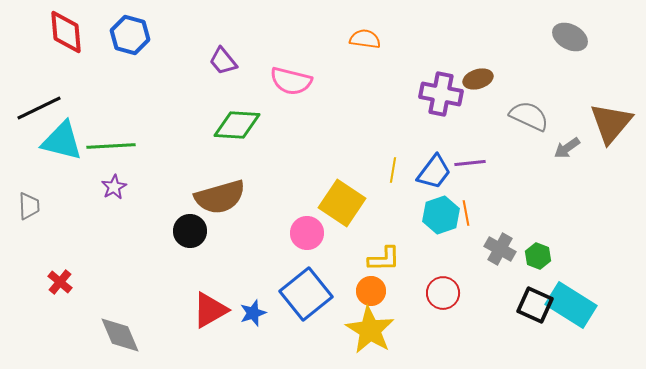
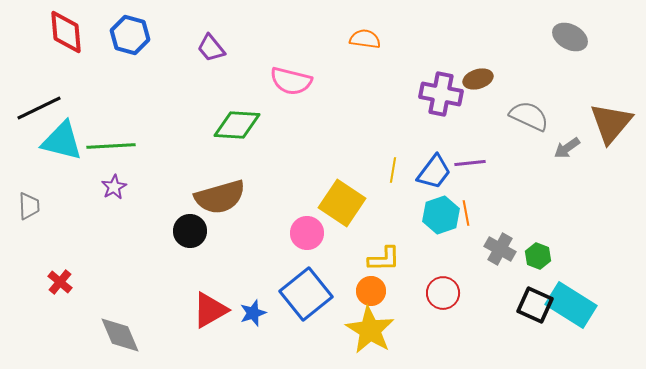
purple trapezoid: moved 12 px left, 13 px up
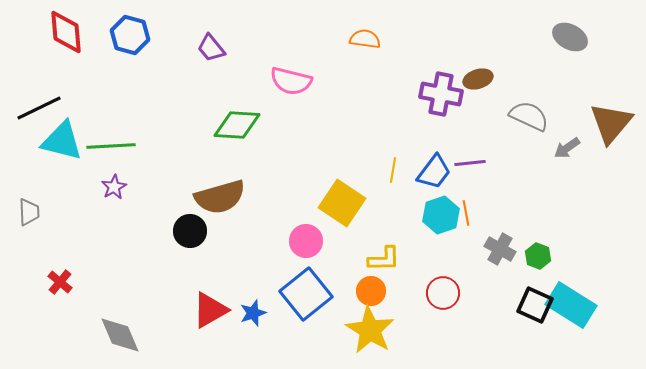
gray trapezoid: moved 6 px down
pink circle: moved 1 px left, 8 px down
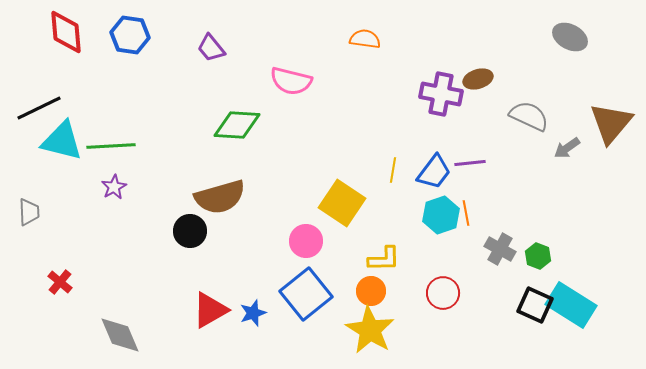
blue hexagon: rotated 6 degrees counterclockwise
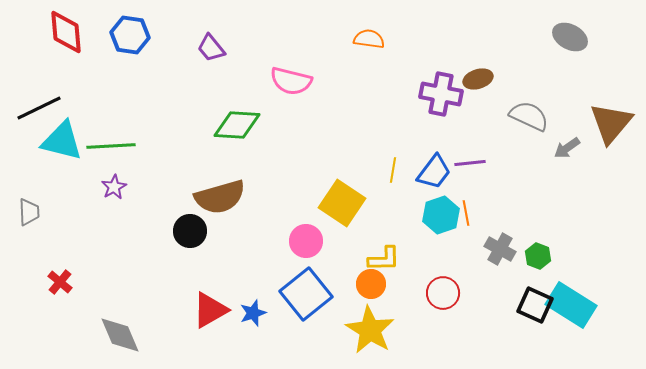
orange semicircle: moved 4 px right
orange circle: moved 7 px up
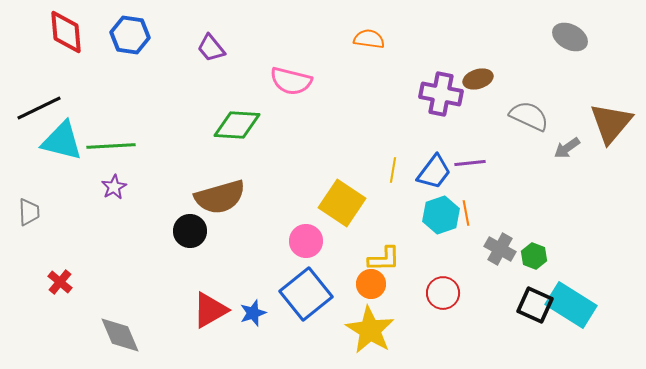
green hexagon: moved 4 px left
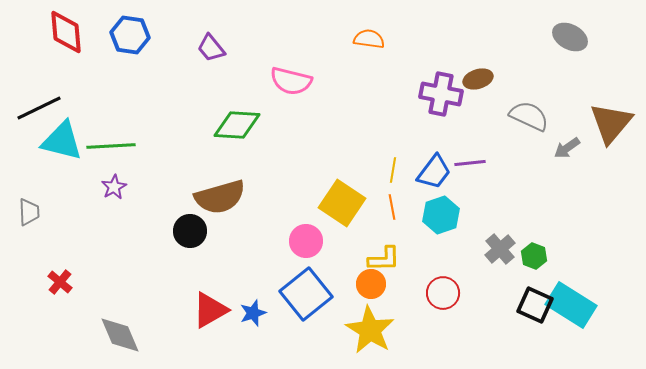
orange line: moved 74 px left, 6 px up
gray cross: rotated 20 degrees clockwise
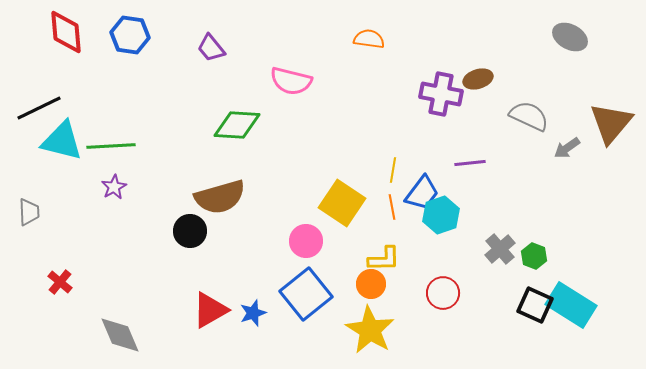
blue trapezoid: moved 12 px left, 21 px down
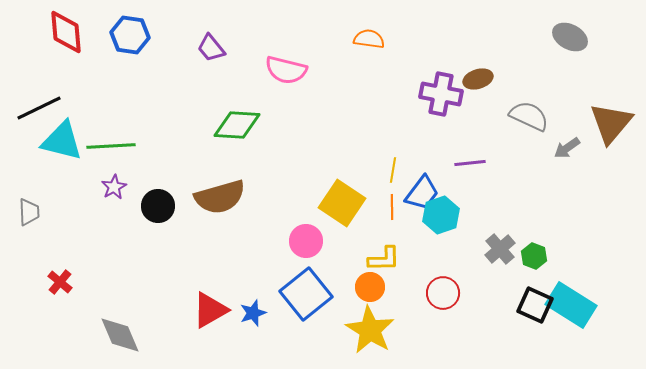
pink semicircle: moved 5 px left, 11 px up
orange line: rotated 10 degrees clockwise
black circle: moved 32 px left, 25 px up
orange circle: moved 1 px left, 3 px down
